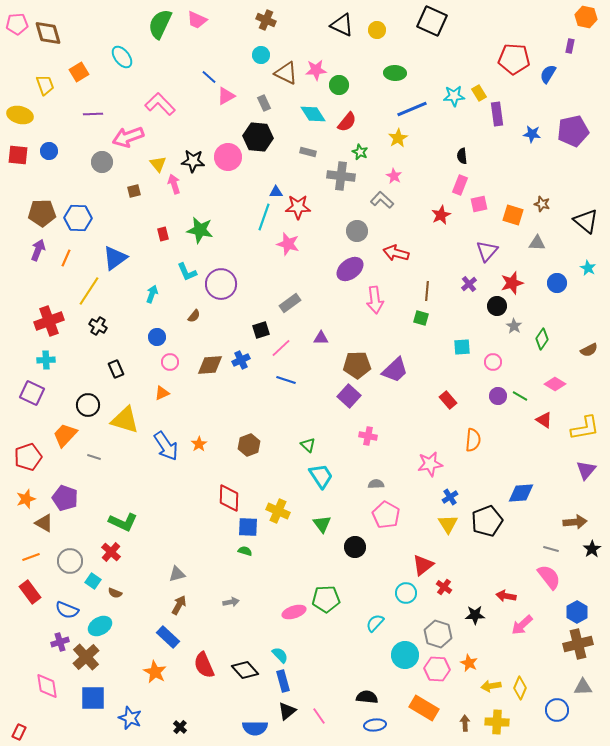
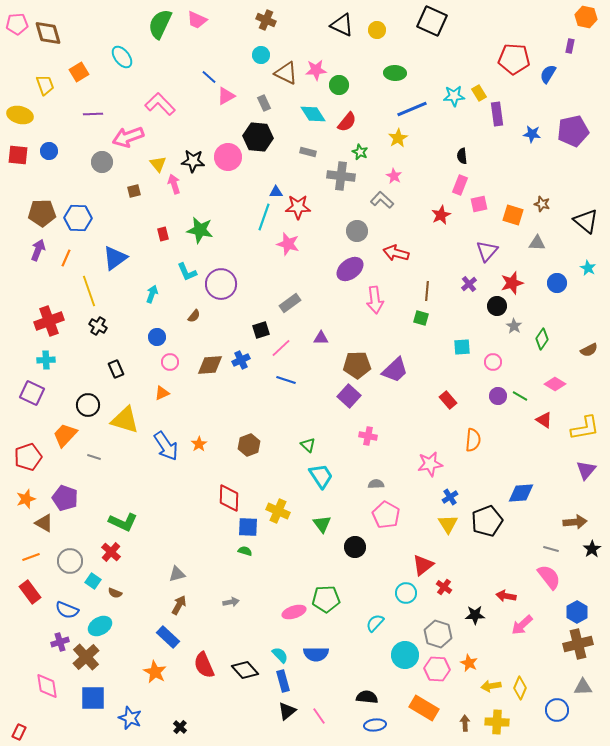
yellow line at (89, 291): rotated 52 degrees counterclockwise
blue semicircle at (255, 728): moved 61 px right, 74 px up
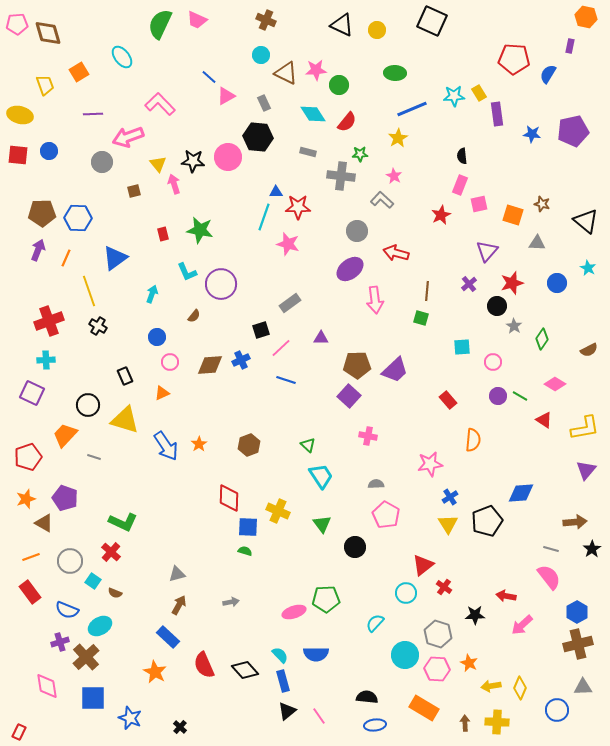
green star at (360, 152): moved 2 px down; rotated 28 degrees counterclockwise
black rectangle at (116, 369): moved 9 px right, 7 px down
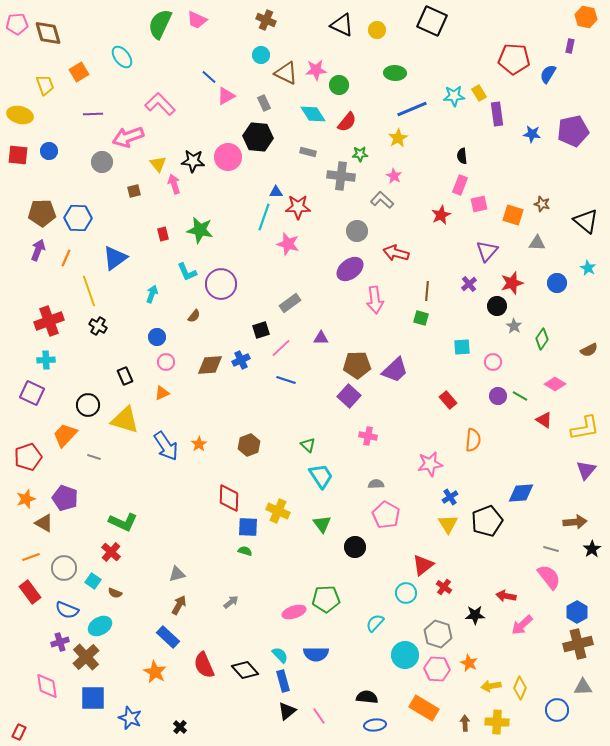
pink circle at (170, 362): moved 4 px left
gray circle at (70, 561): moved 6 px left, 7 px down
gray arrow at (231, 602): rotated 28 degrees counterclockwise
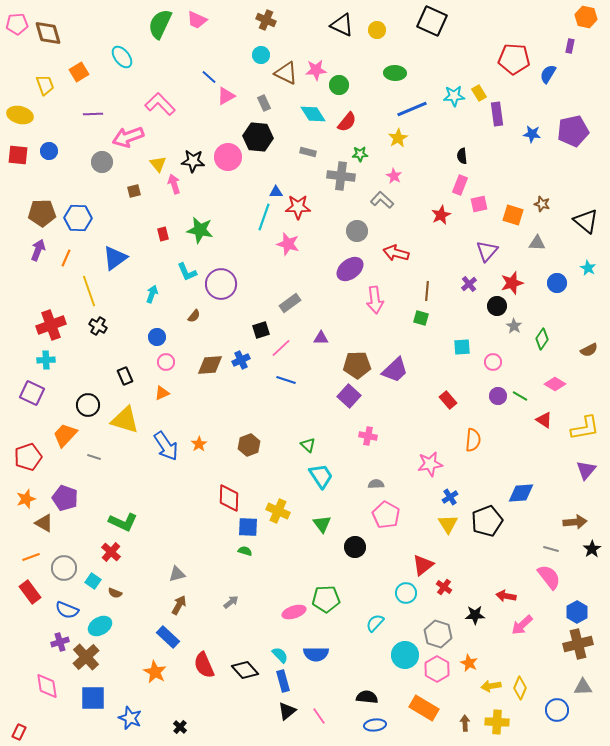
red cross at (49, 321): moved 2 px right, 4 px down
pink hexagon at (437, 669): rotated 25 degrees clockwise
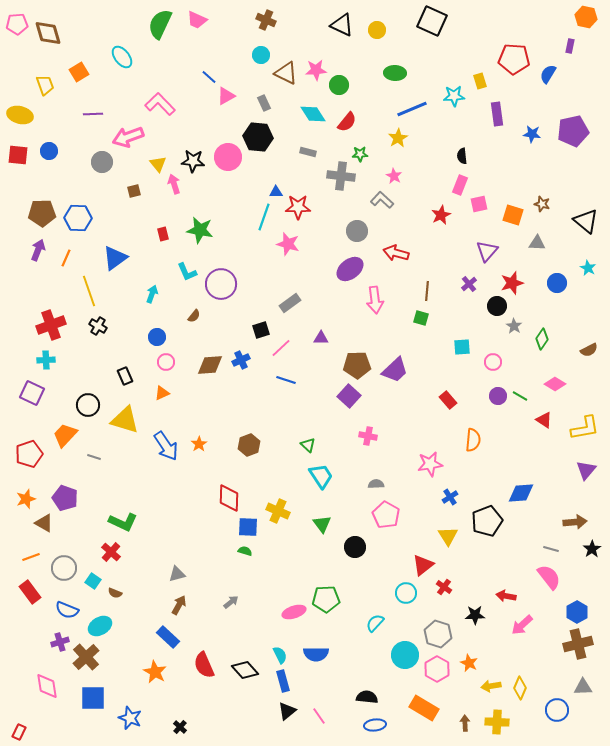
yellow rectangle at (479, 93): moved 1 px right, 12 px up; rotated 14 degrees clockwise
red pentagon at (28, 457): moved 1 px right, 3 px up
yellow triangle at (448, 524): moved 12 px down
cyan semicircle at (280, 655): rotated 18 degrees clockwise
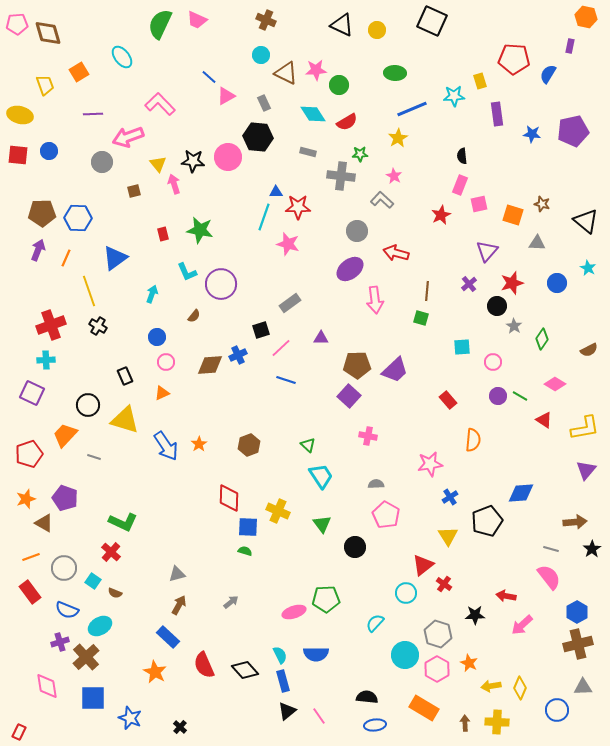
red semicircle at (347, 122): rotated 20 degrees clockwise
blue cross at (241, 360): moved 3 px left, 5 px up
red cross at (444, 587): moved 3 px up
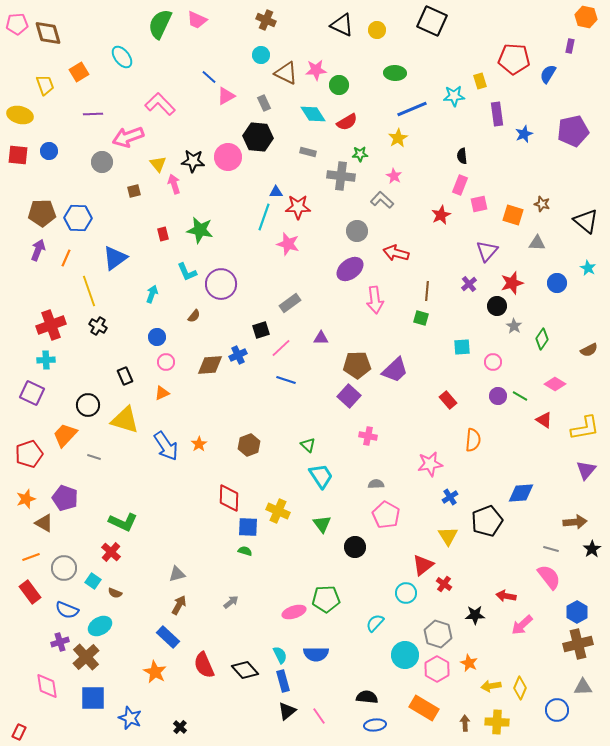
blue star at (532, 134): moved 8 px left; rotated 30 degrees counterclockwise
